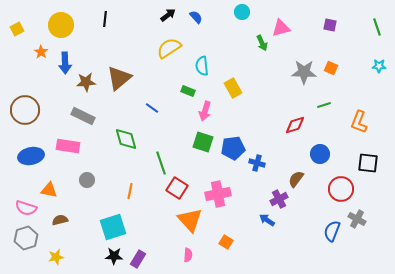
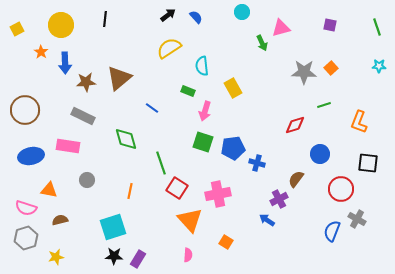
orange square at (331, 68): rotated 24 degrees clockwise
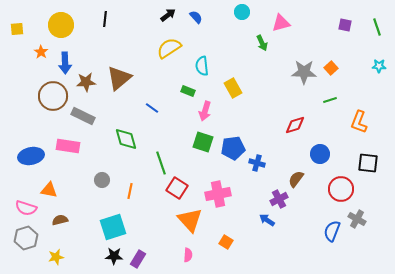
purple square at (330, 25): moved 15 px right
pink triangle at (281, 28): moved 5 px up
yellow square at (17, 29): rotated 24 degrees clockwise
green line at (324, 105): moved 6 px right, 5 px up
brown circle at (25, 110): moved 28 px right, 14 px up
gray circle at (87, 180): moved 15 px right
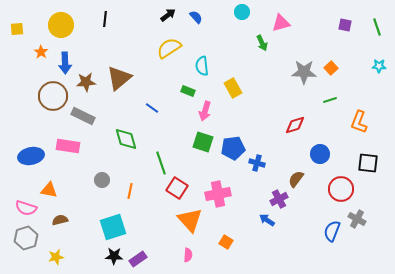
purple rectangle at (138, 259): rotated 24 degrees clockwise
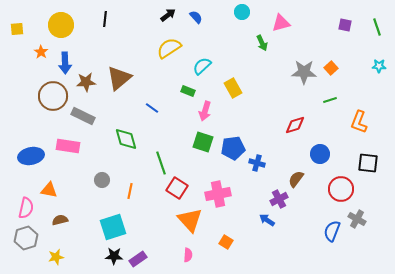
cyan semicircle at (202, 66): rotated 54 degrees clockwise
pink semicircle at (26, 208): rotated 95 degrees counterclockwise
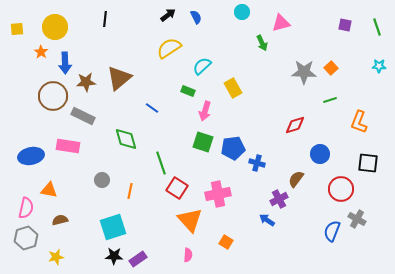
blue semicircle at (196, 17): rotated 16 degrees clockwise
yellow circle at (61, 25): moved 6 px left, 2 px down
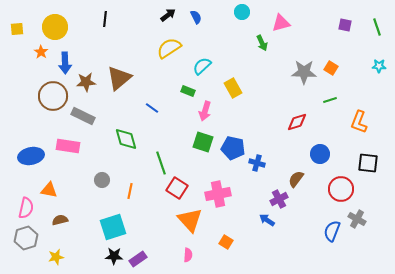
orange square at (331, 68): rotated 16 degrees counterclockwise
red diamond at (295, 125): moved 2 px right, 3 px up
blue pentagon at (233, 148): rotated 20 degrees clockwise
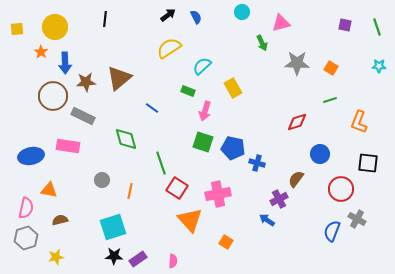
gray star at (304, 72): moved 7 px left, 9 px up
pink semicircle at (188, 255): moved 15 px left, 6 px down
